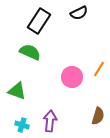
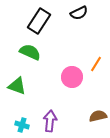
orange line: moved 3 px left, 5 px up
green triangle: moved 5 px up
brown semicircle: rotated 120 degrees counterclockwise
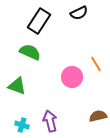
orange line: rotated 63 degrees counterclockwise
purple arrow: rotated 20 degrees counterclockwise
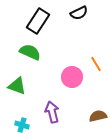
black rectangle: moved 1 px left
purple arrow: moved 2 px right, 9 px up
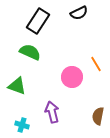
brown semicircle: rotated 66 degrees counterclockwise
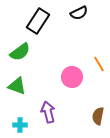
green semicircle: moved 10 px left; rotated 120 degrees clockwise
orange line: moved 3 px right
purple arrow: moved 4 px left
cyan cross: moved 2 px left; rotated 16 degrees counterclockwise
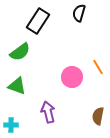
black semicircle: rotated 132 degrees clockwise
orange line: moved 1 px left, 3 px down
cyan cross: moved 9 px left
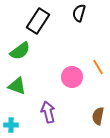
green semicircle: moved 1 px up
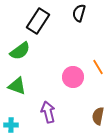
pink circle: moved 1 px right
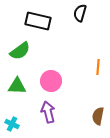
black semicircle: moved 1 px right
black rectangle: rotated 70 degrees clockwise
orange line: rotated 35 degrees clockwise
pink circle: moved 22 px left, 4 px down
green triangle: rotated 18 degrees counterclockwise
cyan cross: moved 1 px right, 1 px up; rotated 24 degrees clockwise
